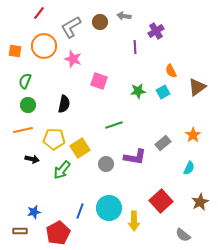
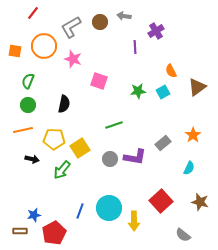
red line: moved 6 px left
green semicircle: moved 3 px right
gray circle: moved 4 px right, 5 px up
brown star: rotated 30 degrees counterclockwise
blue star: moved 3 px down
red pentagon: moved 4 px left
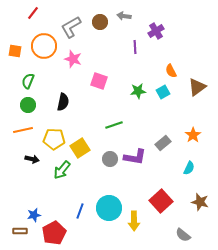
black semicircle: moved 1 px left, 2 px up
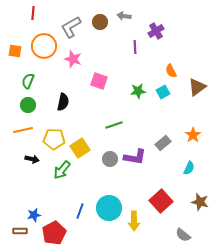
red line: rotated 32 degrees counterclockwise
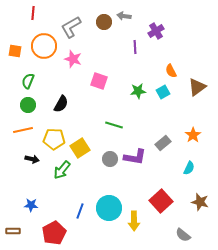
brown circle: moved 4 px right
black semicircle: moved 2 px left, 2 px down; rotated 18 degrees clockwise
green line: rotated 36 degrees clockwise
blue star: moved 3 px left, 10 px up; rotated 16 degrees clockwise
brown rectangle: moved 7 px left
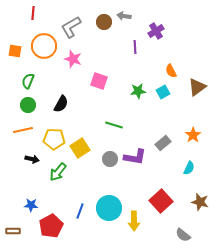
green arrow: moved 4 px left, 2 px down
red pentagon: moved 3 px left, 7 px up
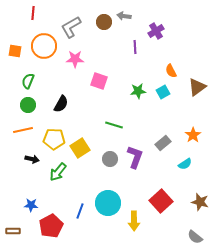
pink star: moved 2 px right; rotated 18 degrees counterclockwise
purple L-shape: rotated 80 degrees counterclockwise
cyan semicircle: moved 4 px left, 4 px up; rotated 32 degrees clockwise
cyan circle: moved 1 px left, 5 px up
gray semicircle: moved 12 px right, 2 px down
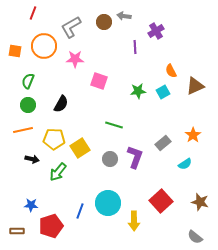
red line: rotated 16 degrees clockwise
brown triangle: moved 2 px left, 1 px up; rotated 12 degrees clockwise
red pentagon: rotated 10 degrees clockwise
brown rectangle: moved 4 px right
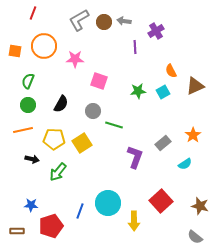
gray arrow: moved 5 px down
gray L-shape: moved 8 px right, 7 px up
yellow square: moved 2 px right, 5 px up
gray circle: moved 17 px left, 48 px up
brown star: moved 4 px down
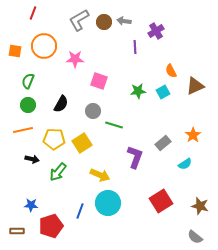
red square: rotated 10 degrees clockwise
yellow arrow: moved 34 px left, 46 px up; rotated 66 degrees counterclockwise
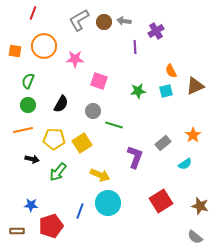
cyan square: moved 3 px right, 1 px up; rotated 16 degrees clockwise
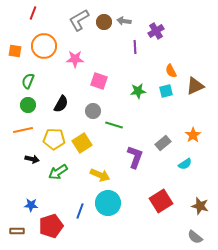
green arrow: rotated 18 degrees clockwise
